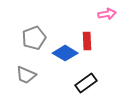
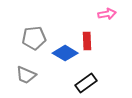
gray pentagon: rotated 15 degrees clockwise
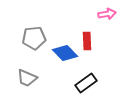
blue diamond: rotated 15 degrees clockwise
gray trapezoid: moved 1 px right, 3 px down
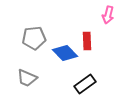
pink arrow: moved 1 px right, 1 px down; rotated 114 degrees clockwise
black rectangle: moved 1 px left, 1 px down
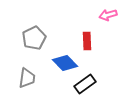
pink arrow: rotated 60 degrees clockwise
gray pentagon: rotated 20 degrees counterclockwise
blue diamond: moved 10 px down
gray trapezoid: rotated 105 degrees counterclockwise
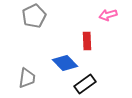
gray pentagon: moved 22 px up
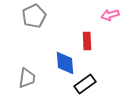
pink arrow: moved 2 px right
blue diamond: rotated 40 degrees clockwise
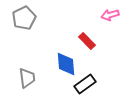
gray pentagon: moved 10 px left, 2 px down
red rectangle: rotated 42 degrees counterclockwise
blue diamond: moved 1 px right, 1 px down
gray trapezoid: rotated 15 degrees counterclockwise
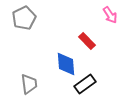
pink arrow: rotated 108 degrees counterclockwise
gray trapezoid: moved 2 px right, 6 px down
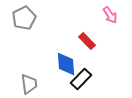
black rectangle: moved 4 px left, 5 px up; rotated 10 degrees counterclockwise
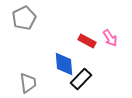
pink arrow: moved 23 px down
red rectangle: rotated 18 degrees counterclockwise
blue diamond: moved 2 px left
gray trapezoid: moved 1 px left, 1 px up
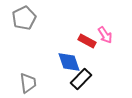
pink arrow: moved 5 px left, 3 px up
blue diamond: moved 5 px right, 2 px up; rotated 15 degrees counterclockwise
